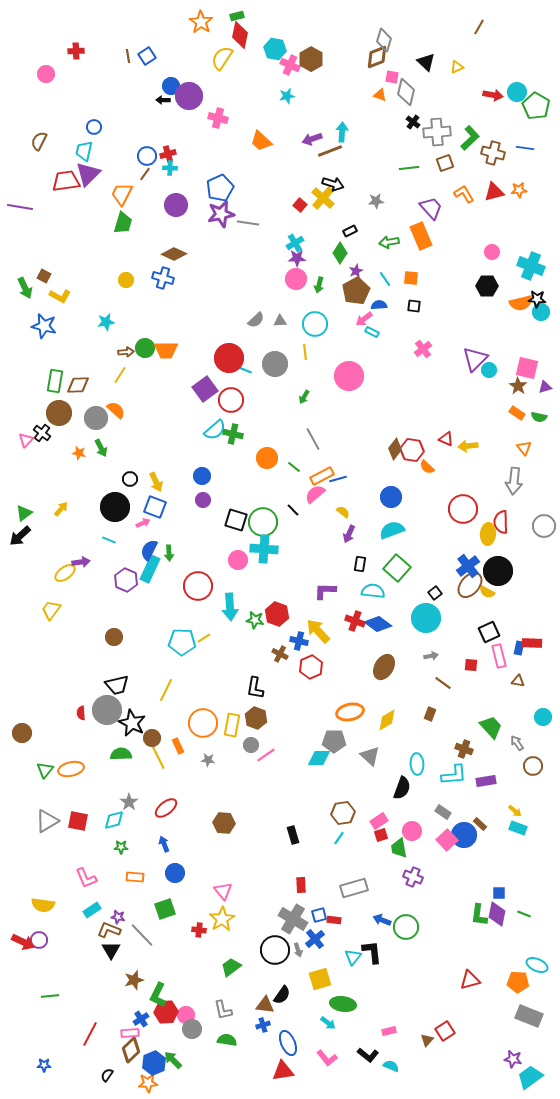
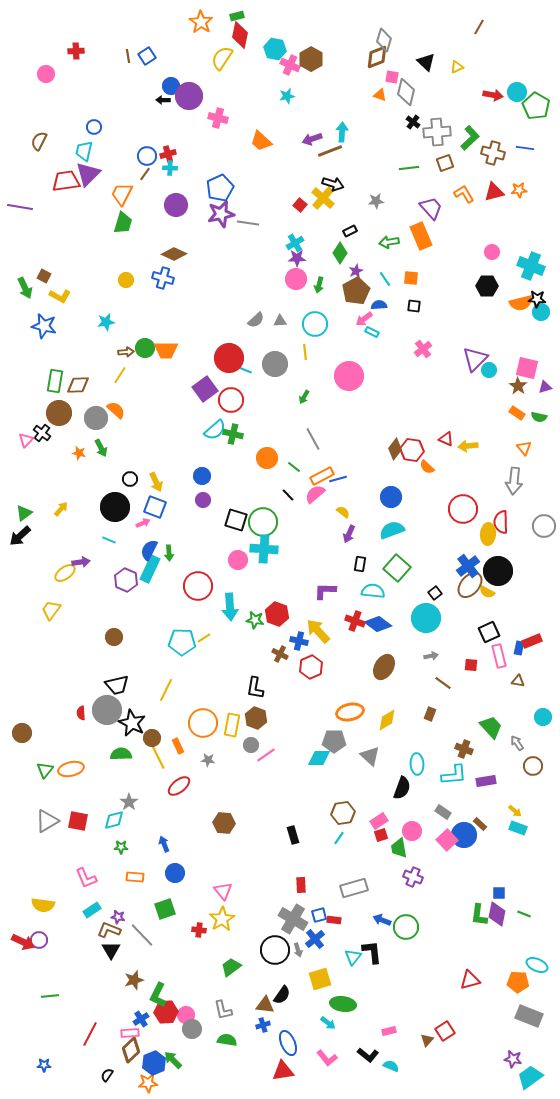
black line at (293, 510): moved 5 px left, 15 px up
red rectangle at (532, 643): moved 2 px up; rotated 24 degrees counterclockwise
red ellipse at (166, 808): moved 13 px right, 22 px up
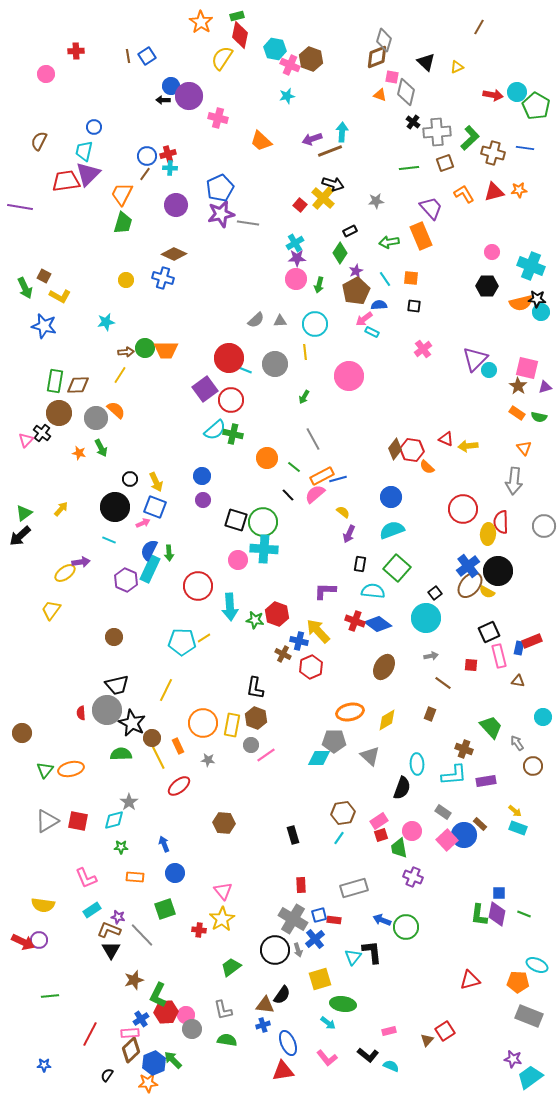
brown hexagon at (311, 59): rotated 10 degrees counterclockwise
brown cross at (280, 654): moved 3 px right
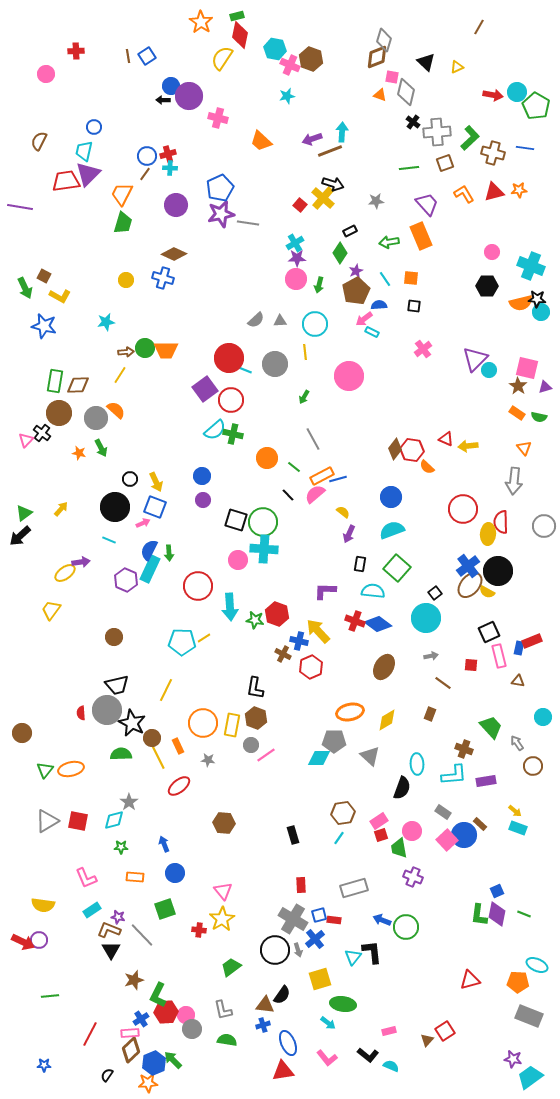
purple trapezoid at (431, 208): moved 4 px left, 4 px up
blue square at (499, 893): moved 2 px left, 2 px up; rotated 24 degrees counterclockwise
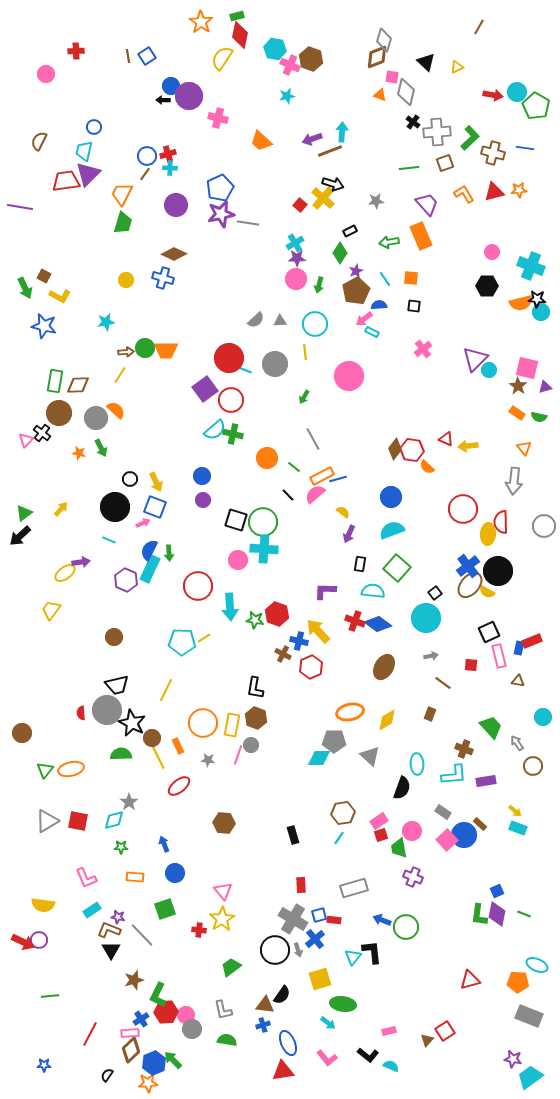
pink line at (266, 755): moved 28 px left; rotated 36 degrees counterclockwise
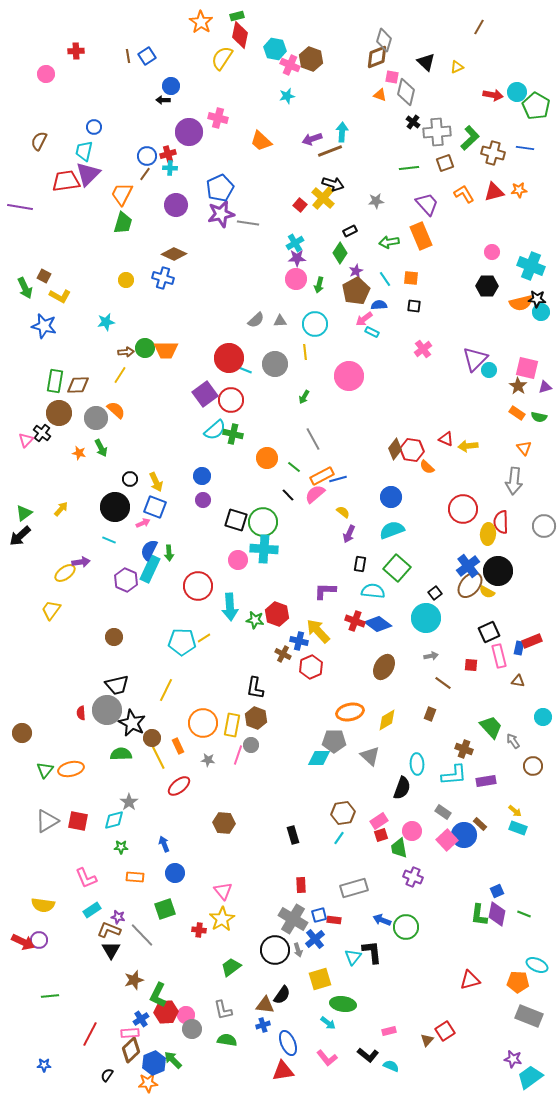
purple circle at (189, 96): moved 36 px down
purple square at (205, 389): moved 5 px down
gray arrow at (517, 743): moved 4 px left, 2 px up
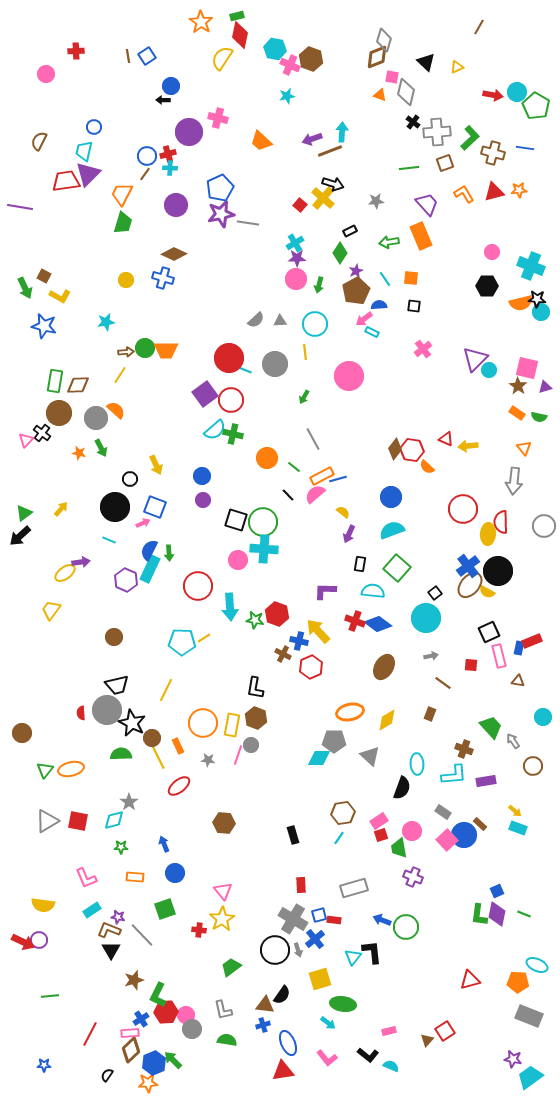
yellow arrow at (156, 482): moved 17 px up
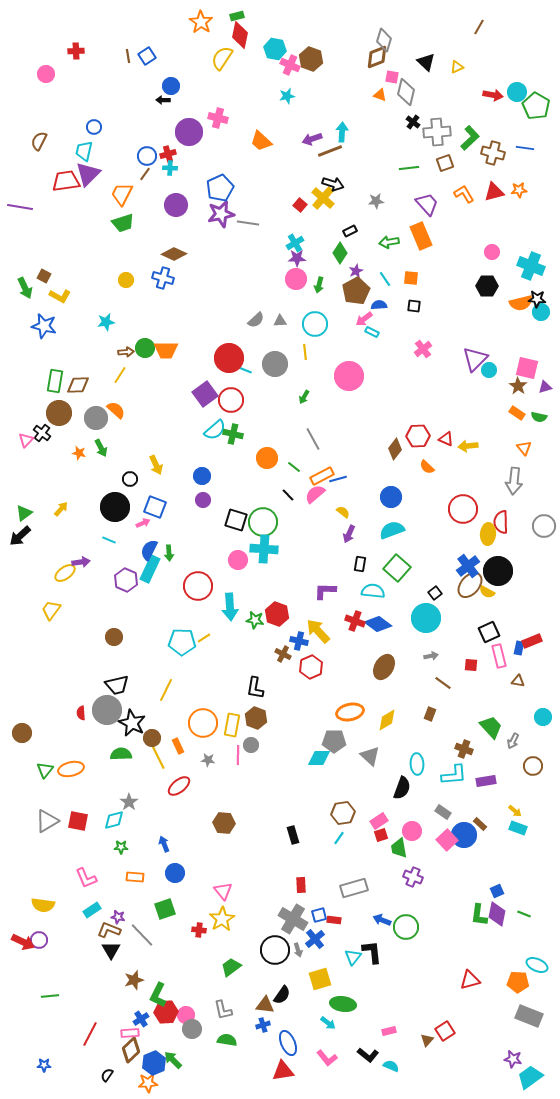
green trapezoid at (123, 223): rotated 55 degrees clockwise
red hexagon at (412, 450): moved 6 px right, 14 px up; rotated 10 degrees counterclockwise
gray arrow at (513, 741): rotated 119 degrees counterclockwise
pink line at (238, 755): rotated 18 degrees counterclockwise
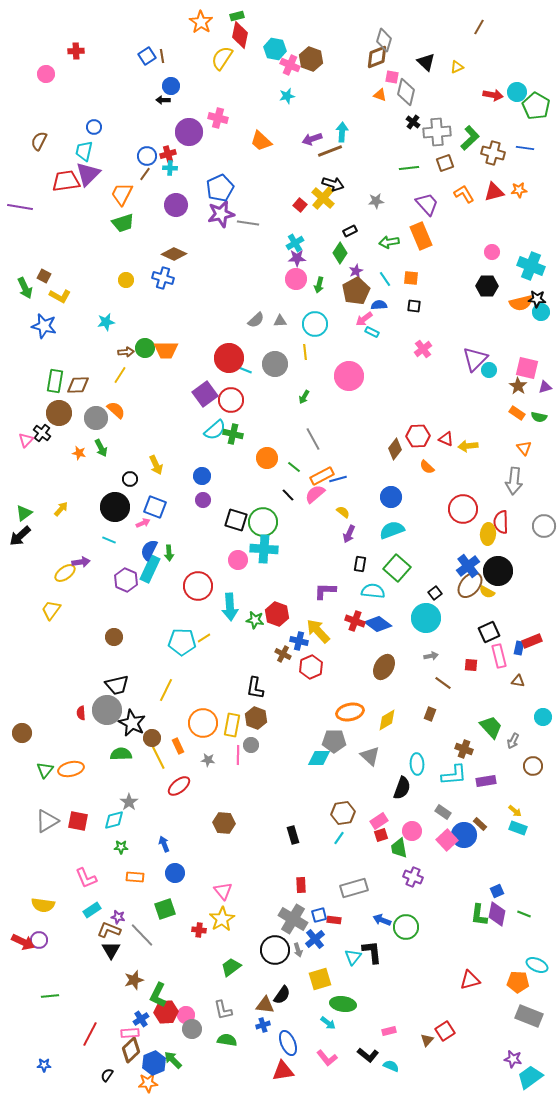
brown line at (128, 56): moved 34 px right
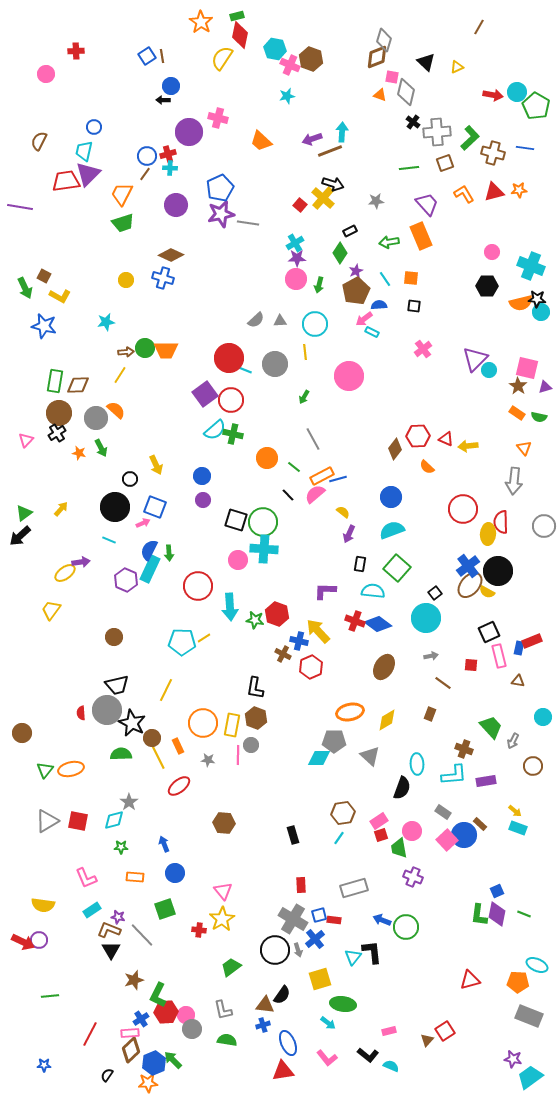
brown diamond at (174, 254): moved 3 px left, 1 px down
black cross at (42, 433): moved 15 px right; rotated 18 degrees clockwise
